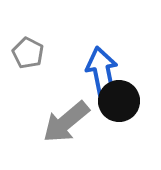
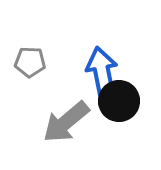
gray pentagon: moved 2 px right, 9 px down; rotated 24 degrees counterclockwise
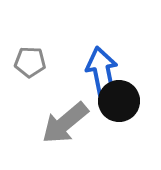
gray arrow: moved 1 px left, 1 px down
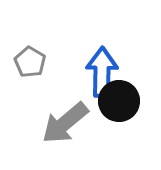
gray pentagon: rotated 28 degrees clockwise
blue arrow: rotated 12 degrees clockwise
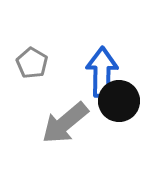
gray pentagon: moved 2 px right, 1 px down
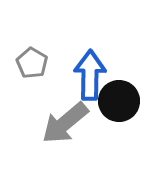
blue arrow: moved 12 px left, 3 px down
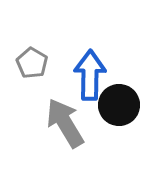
black circle: moved 4 px down
gray arrow: rotated 99 degrees clockwise
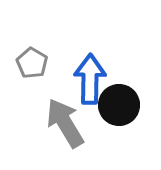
blue arrow: moved 4 px down
